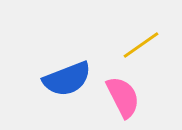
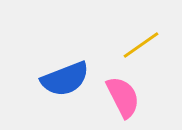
blue semicircle: moved 2 px left
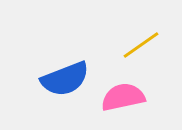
pink semicircle: rotated 75 degrees counterclockwise
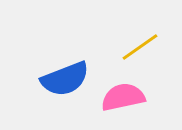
yellow line: moved 1 px left, 2 px down
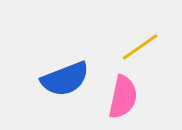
pink semicircle: rotated 114 degrees clockwise
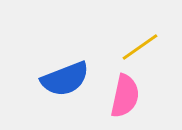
pink semicircle: moved 2 px right, 1 px up
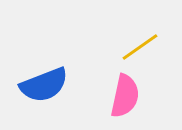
blue semicircle: moved 21 px left, 6 px down
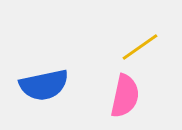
blue semicircle: rotated 9 degrees clockwise
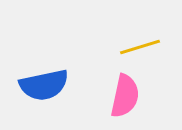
yellow line: rotated 18 degrees clockwise
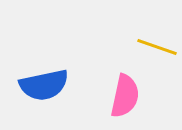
yellow line: moved 17 px right; rotated 36 degrees clockwise
